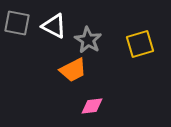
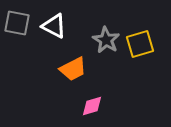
gray star: moved 18 px right
orange trapezoid: moved 1 px up
pink diamond: rotated 10 degrees counterclockwise
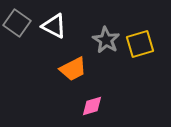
gray square: rotated 24 degrees clockwise
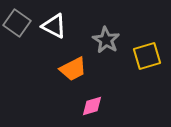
yellow square: moved 7 px right, 12 px down
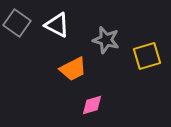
white triangle: moved 3 px right, 1 px up
gray star: rotated 16 degrees counterclockwise
pink diamond: moved 1 px up
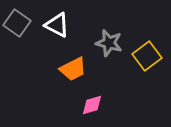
gray star: moved 3 px right, 3 px down
yellow square: rotated 20 degrees counterclockwise
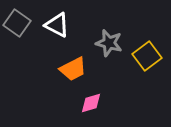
pink diamond: moved 1 px left, 2 px up
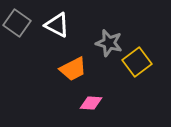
yellow square: moved 10 px left, 6 px down
pink diamond: rotated 20 degrees clockwise
